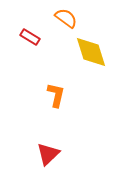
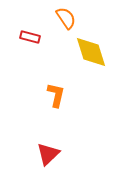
orange semicircle: rotated 20 degrees clockwise
red rectangle: rotated 18 degrees counterclockwise
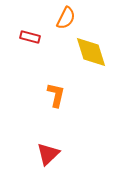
orange semicircle: rotated 60 degrees clockwise
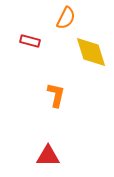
red rectangle: moved 4 px down
red triangle: moved 2 px down; rotated 45 degrees clockwise
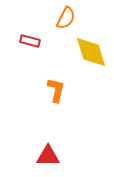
orange L-shape: moved 5 px up
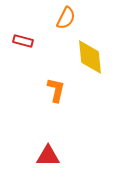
red rectangle: moved 7 px left
yellow diamond: moved 1 px left, 5 px down; rotated 12 degrees clockwise
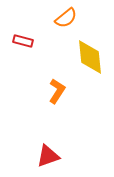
orange semicircle: rotated 25 degrees clockwise
orange L-shape: moved 1 px right, 1 px down; rotated 20 degrees clockwise
red triangle: rotated 20 degrees counterclockwise
